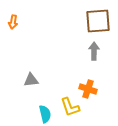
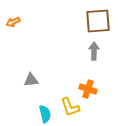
orange arrow: rotated 56 degrees clockwise
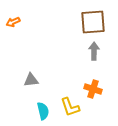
brown square: moved 5 px left, 1 px down
orange cross: moved 5 px right
cyan semicircle: moved 2 px left, 3 px up
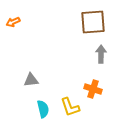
gray arrow: moved 7 px right, 3 px down
cyan semicircle: moved 2 px up
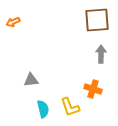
brown square: moved 4 px right, 2 px up
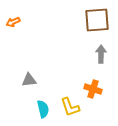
gray triangle: moved 2 px left
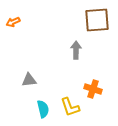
gray arrow: moved 25 px left, 4 px up
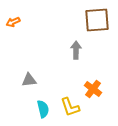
orange cross: rotated 18 degrees clockwise
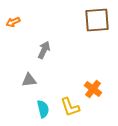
gray arrow: moved 32 px left; rotated 24 degrees clockwise
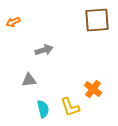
gray arrow: rotated 48 degrees clockwise
